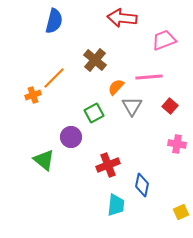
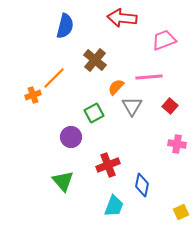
blue semicircle: moved 11 px right, 5 px down
green triangle: moved 19 px right, 21 px down; rotated 10 degrees clockwise
cyan trapezoid: moved 2 px left, 1 px down; rotated 15 degrees clockwise
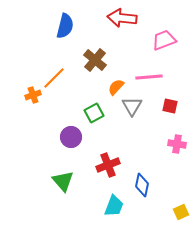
red square: rotated 28 degrees counterclockwise
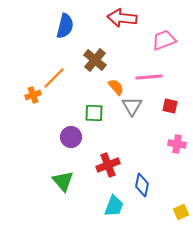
orange semicircle: rotated 96 degrees clockwise
green square: rotated 30 degrees clockwise
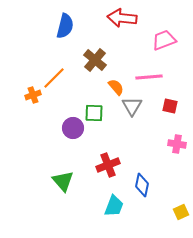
purple circle: moved 2 px right, 9 px up
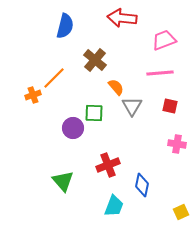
pink line: moved 11 px right, 4 px up
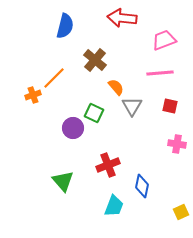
green square: rotated 24 degrees clockwise
blue diamond: moved 1 px down
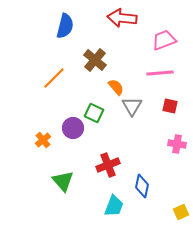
orange cross: moved 10 px right, 45 px down; rotated 21 degrees counterclockwise
